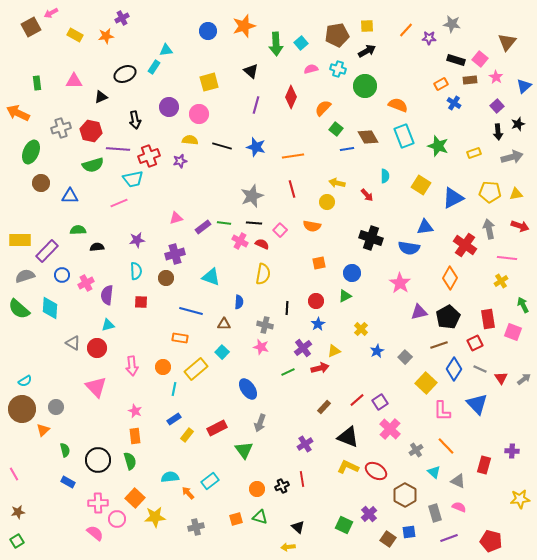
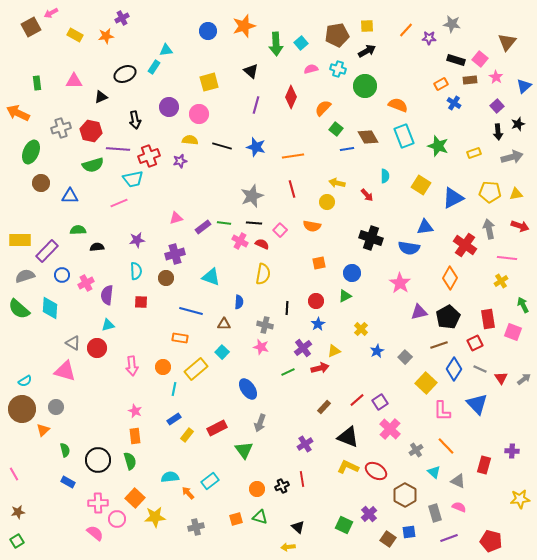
pink triangle at (96, 387): moved 31 px left, 16 px up; rotated 30 degrees counterclockwise
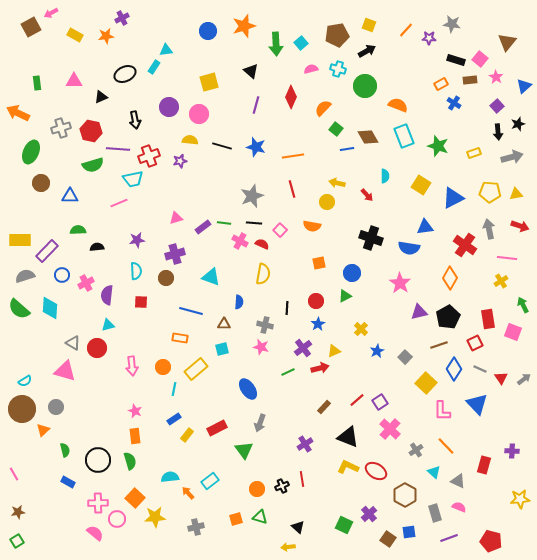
yellow square at (367, 26): moved 2 px right, 1 px up; rotated 24 degrees clockwise
cyan square at (222, 352): moved 3 px up; rotated 32 degrees clockwise
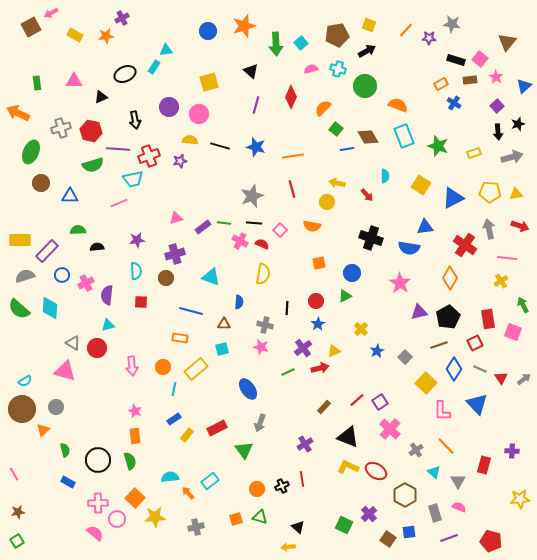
black line at (222, 146): moved 2 px left
gray triangle at (458, 481): rotated 35 degrees clockwise
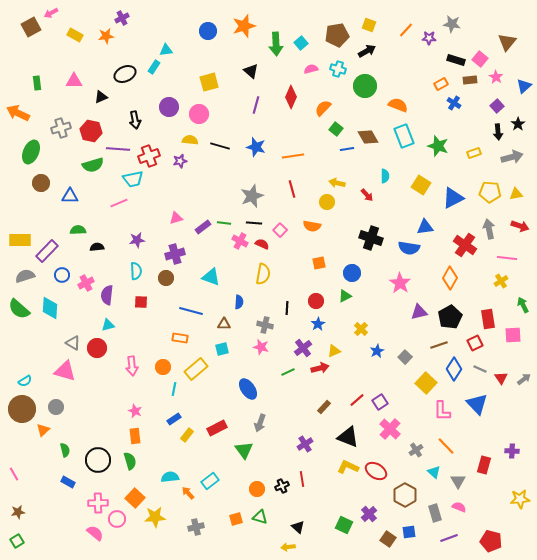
black star at (518, 124): rotated 16 degrees counterclockwise
black pentagon at (448, 317): moved 2 px right
pink square at (513, 332): moved 3 px down; rotated 24 degrees counterclockwise
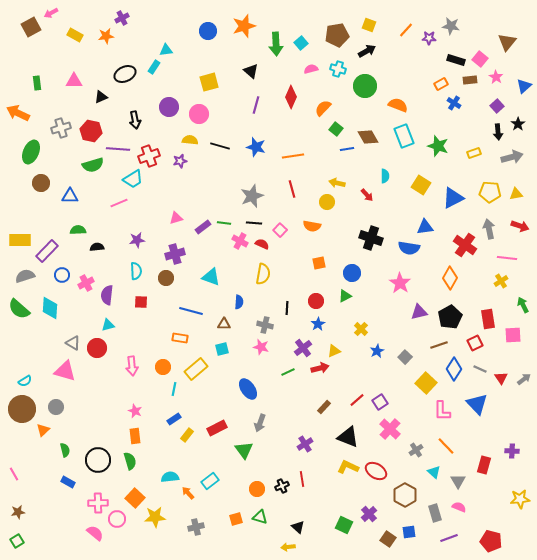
gray star at (452, 24): moved 1 px left, 2 px down
cyan trapezoid at (133, 179): rotated 20 degrees counterclockwise
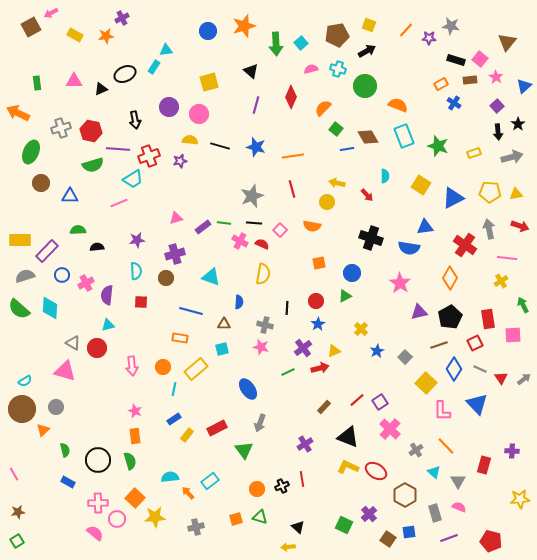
black triangle at (101, 97): moved 8 px up
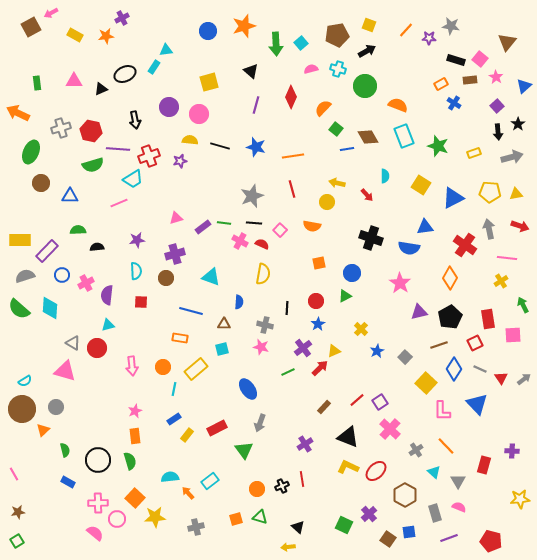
red arrow at (320, 368): rotated 30 degrees counterclockwise
pink star at (135, 411): rotated 24 degrees clockwise
red ellipse at (376, 471): rotated 75 degrees counterclockwise
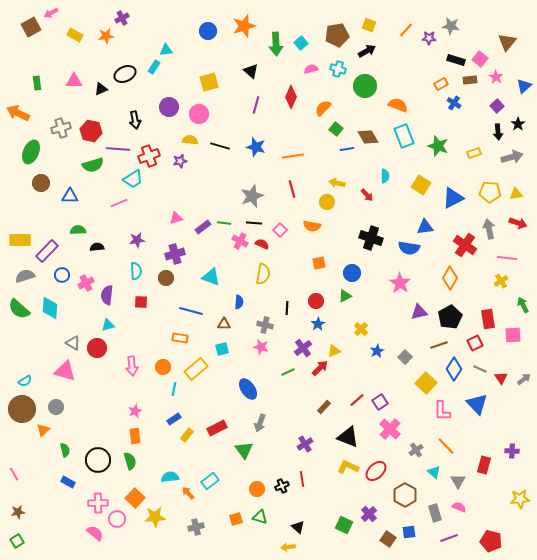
red arrow at (520, 226): moved 2 px left, 3 px up
